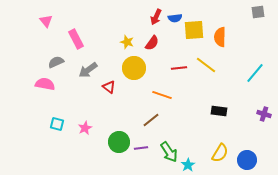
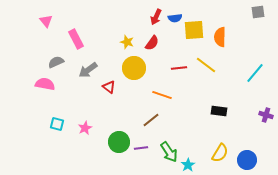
purple cross: moved 2 px right, 1 px down
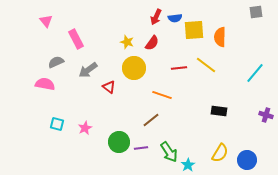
gray square: moved 2 px left
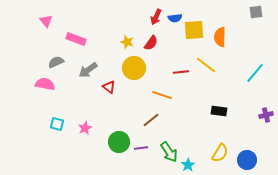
pink rectangle: rotated 42 degrees counterclockwise
red semicircle: moved 1 px left
red line: moved 2 px right, 4 px down
purple cross: rotated 32 degrees counterclockwise
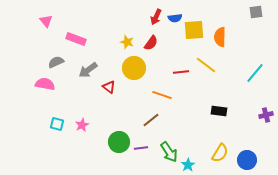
pink star: moved 3 px left, 3 px up
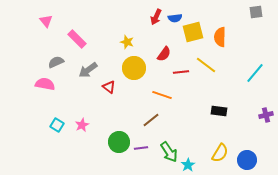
yellow square: moved 1 px left, 2 px down; rotated 10 degrees counterclockwise
pink rectangle: moved 1 px right; rotated 24 degrees clockwise
red semicircle: moved 13 px right, 11 px down
cyan square: moved 1 px down; rotated 16 degrees clockwise
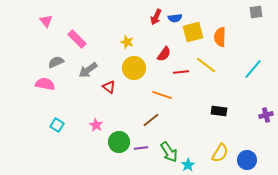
cyan line: moved 2 px left, 4 px up
pink star: moved 14 px right; rotated 16 degrees counterclockwise
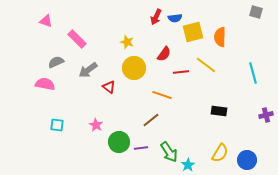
gray square: rotated 24 degrees clockwise
pink triangle: rotated 32 degrees counterclockwise
cyan line: moved 4 px down; rotated 55 degrees counterclockwise
cyan square: rotated 24 degrees counterclockwise
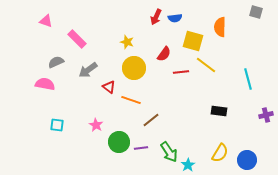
yellow square: moved 9 px down; rotated 30 degrees clockwise
orange semicircle: moved 10 px up
cyan line: moved 5 px left, 6 px down
orange line: moved 31 px left, 5 px down
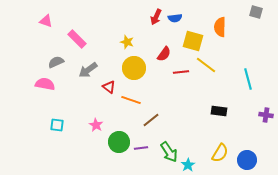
purple cross: rotated 24 degrees clockwise
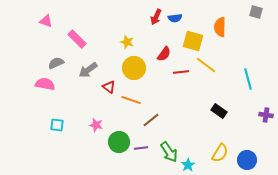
gray semicircle: moved 1 px down
black rectangle: rotated 28 degrees clockwise
pink star: rotated 16 degrees counterclockwise
